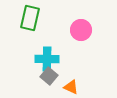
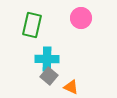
green rectangle: moved 2 px right, 7 px down
pink circle: moved 12 px up
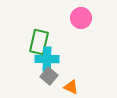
green rectangle: moved 7 px right, 17 px down
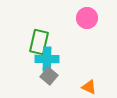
pink circle: moved 6 px right
orange triangle: moved 18 px right
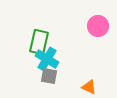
pink circle: moved 11 px right, 8 px down
cyan cross: rotated 30 degrees clockwise
gray square: rotated 30 degrees counterclockwise
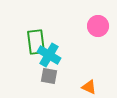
green rectangle: moved 3 px left; rotated 20 degrees counterclockwise
cyan cross: moved 2 px right, 4 px up
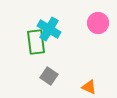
pink circle: moved 3 px up
cyan cross: moved 26 px up
gray square: rotated 24 degrees clockwise
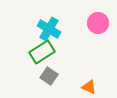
green rectangle: moved 6 px right, 10 px down; rotated 65 degrees clockwise
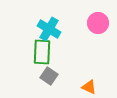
green rectangle: rotated 55 degrees counterclockwise
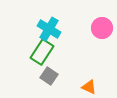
pink circle: moved 4 px right, 5 px down
green rectangle: rotated 30 degrees clockwise
